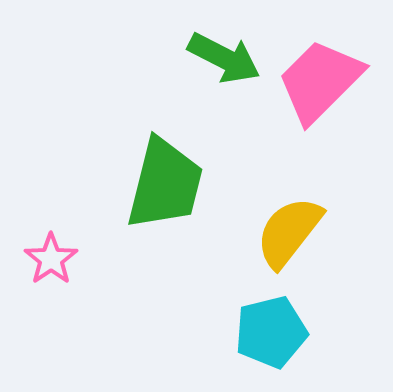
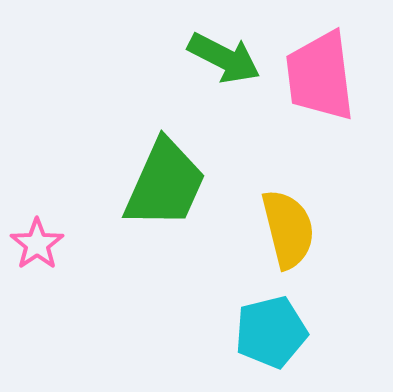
pink trapezoid: moved 5 px up; rotated 52 degrees counterclockwise
green trapezoid: rotated 10 degrees clockwise
yellow semicircle: moved 1 px left, 3 px up; rotated 128 degrees clockwise
pink star: moved 14 px left, 15 px up
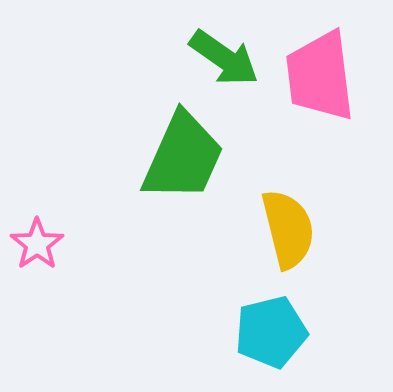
green arrow: rotated 8 degrees clockwise
green trapezoid: moved 18 px right, 27 px up
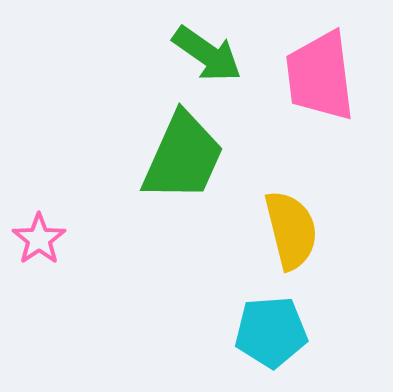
green arrow: moved 17 px left, 4 px up
yellow semicircle: moved 3 px right, 1 px down
pink star: moved 2 px right, 5 px up
cyan pentagon: rotated 10 degrees clockwise
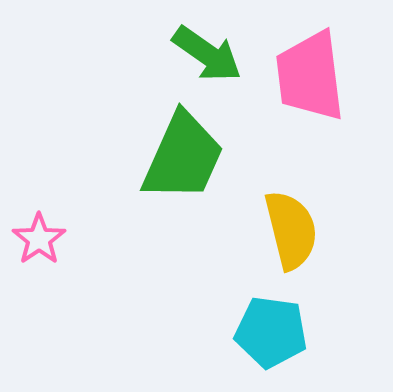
pink trapezoid: moved 10 px left
cyan pentagon: rotated 12 degrees clockwise
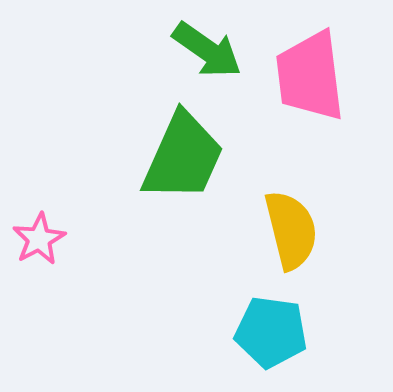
green arrow: moved 4 px up
pink star: rotated 6 degrees clockwise
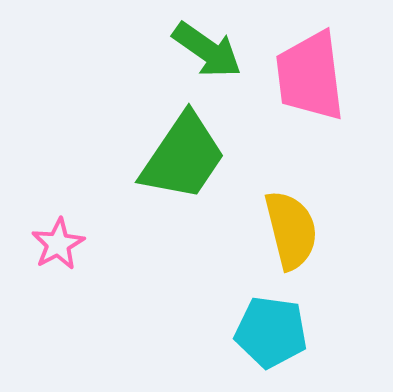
green trapezoid: rotated 10 degrees clockwise
pink star: moved 19 px right, 5 px down
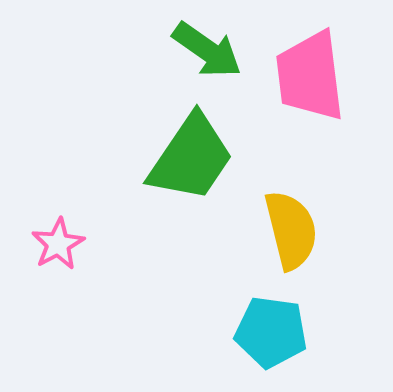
green trapezoid: moved 8 px right, 1 px down
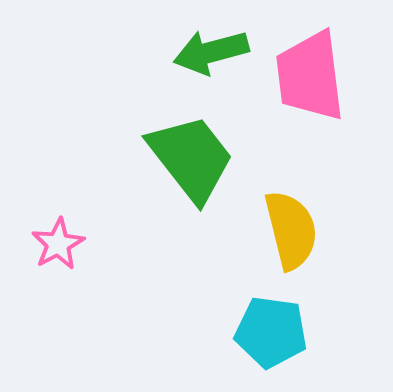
green arrow: moved 4 px right, 2 px down; rotated 130 degrees clockwise
green trapezoid: rotated 72 degrees counterclockwise
